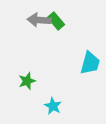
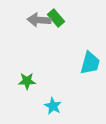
green rectangle: moved 3 px up
green star: rotated 18 degrees clockwise
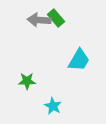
cyan trapezoid: moved 11 px left, 3 px up; rotated 15 degrees clockwise
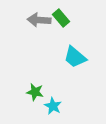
green rectangle: moved 5 px right
cyan trapezoid: moved 4 px left, 3 px up; rotated 100 degrees clockwise
green star: moved 8 px right, 11 px down; rotated 12 degrees clockwise
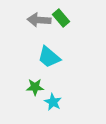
cyan trapezoid: moved 26 px left
green star: moved 5 px up; rotated 12 degrees counterclockwise
cyan star: moved 4 px up
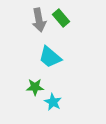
gray arrow: rotated 105 degrees counterclockwise
cyan trapezoid: moved 1 px right
